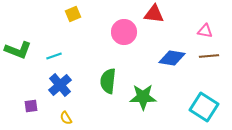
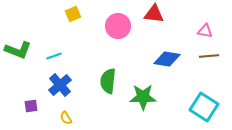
pink circle: moved 6 px left, 6 px up
blue diamond: moved 5 px left, 1 px down
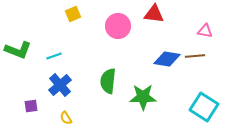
brown line: moved 14 px left
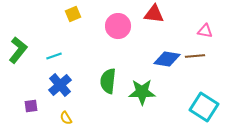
green L-shape: rotated 72 degrees counterclockwise
green star: moved 1 px left, 5 px up
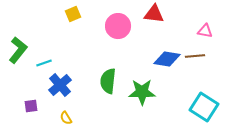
cyan line: moved 10 px left, 7 px down
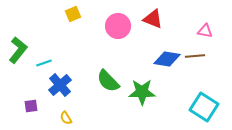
red triangle: moved 1 px left, 5 px down; rotated 15 degrees clockwise
green semicircle: rotated 50 degrees counterclockwise
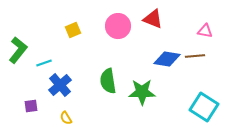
yellow square: moved 16 px down
green semicircle: rotated 35 degrees clockwise
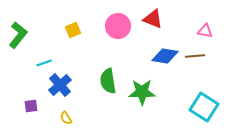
green L-shape: moved 15 px up
blue diamond: moved 2 px left, 3 px up
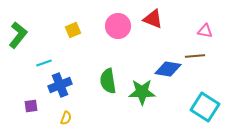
blue diamond: moved 3 px right, 13 px down
blue cross: rotated 20 degrees clockwise
cyan square: moved 1 px right
yellow semicircle: rotated 128 degrees counterclockwise
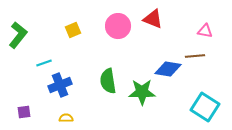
purple square: moved 7 px left, 6 px down
yellow semicircle: rotated 112 degrees counterclockwise
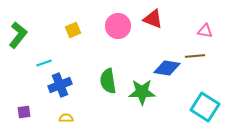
blue diamond: moved 1 px left, 1 px up
